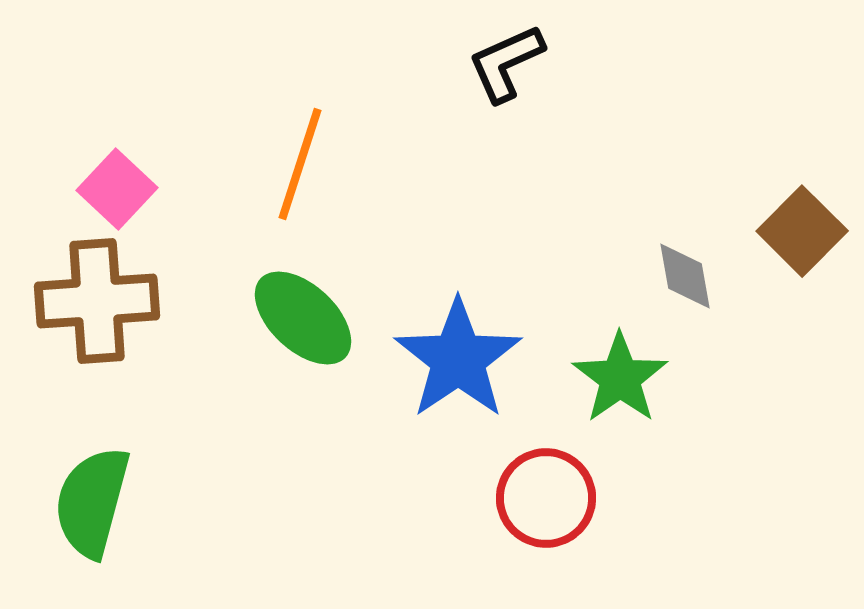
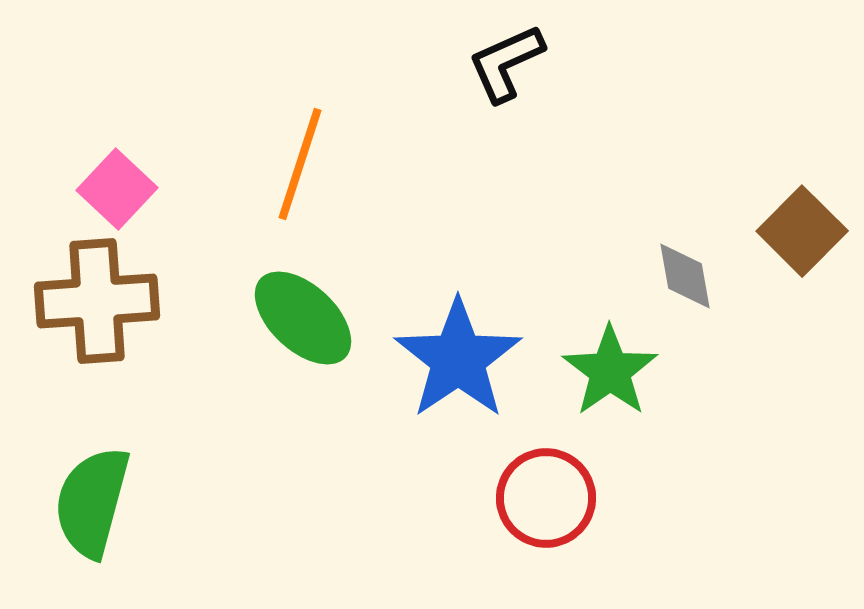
green star: moved 10 px left, 7 px up
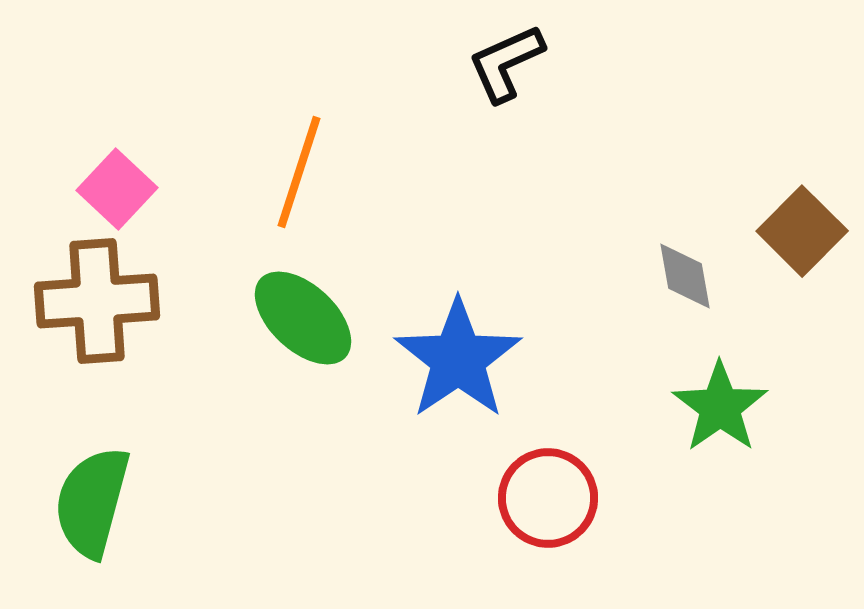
orange line: moved 1 px left, 8 px down
green star: moved 110 px right, 36 px down
red circle: moved 2 px right
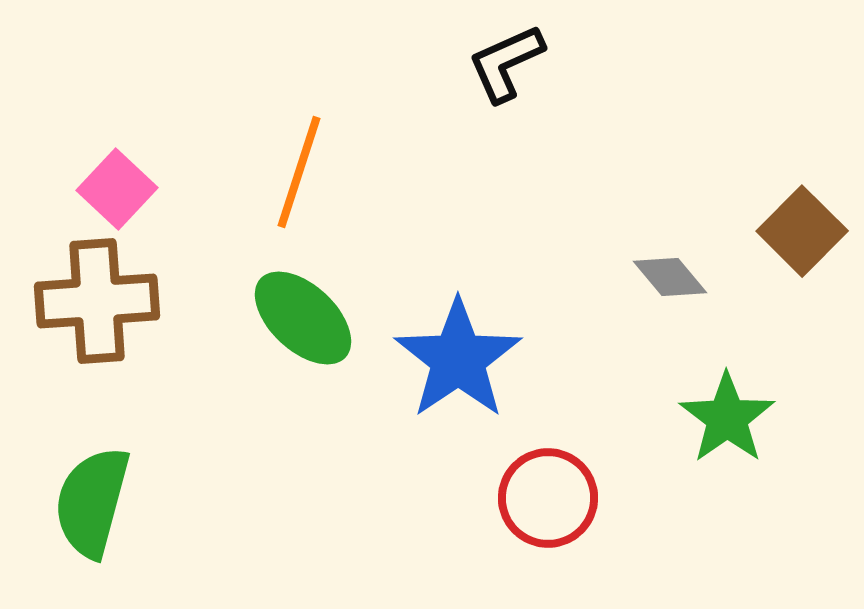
gray diamond: moved 15 px left, 1 px down; rotated 30 degrees counterclockwise
green star: moved 7 px right, 11 px down
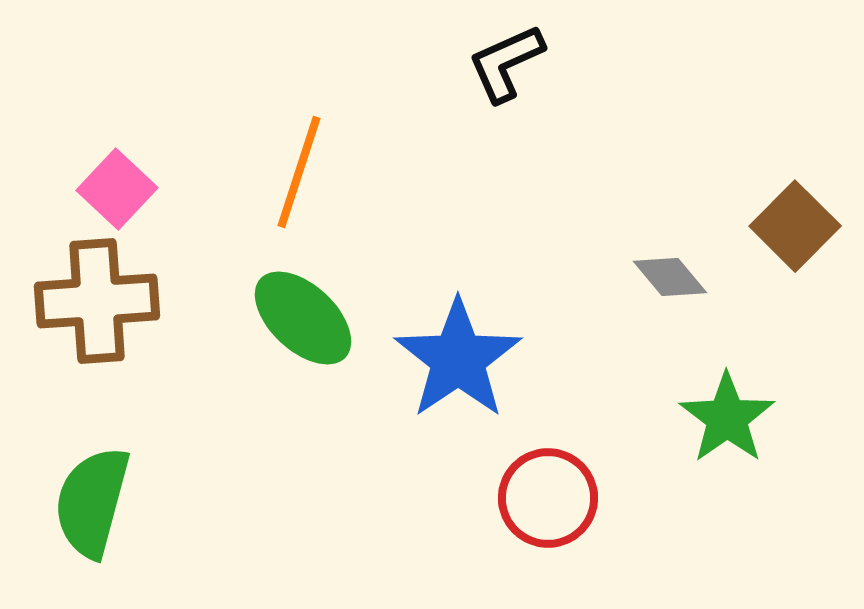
brown square: moved 7 px left, 5 px up
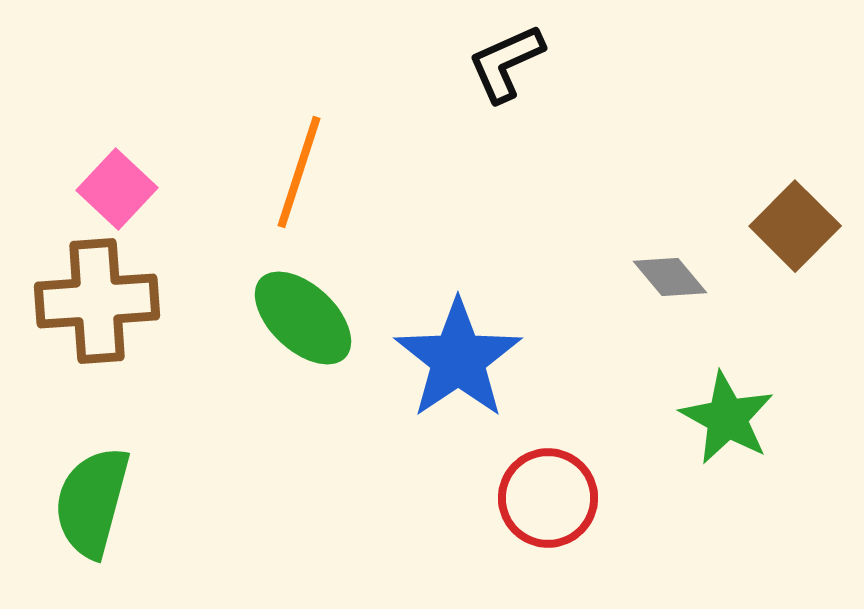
green star: rotated 8 degrees counterclockwise
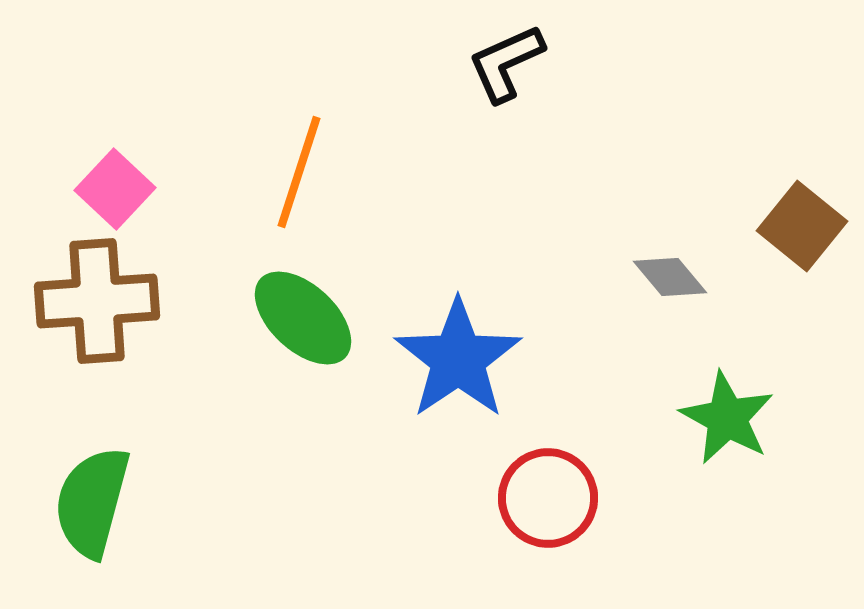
pink square: moved 2 px left
brown square: moved 7 px right; rotated 6 degrees counterclockwise
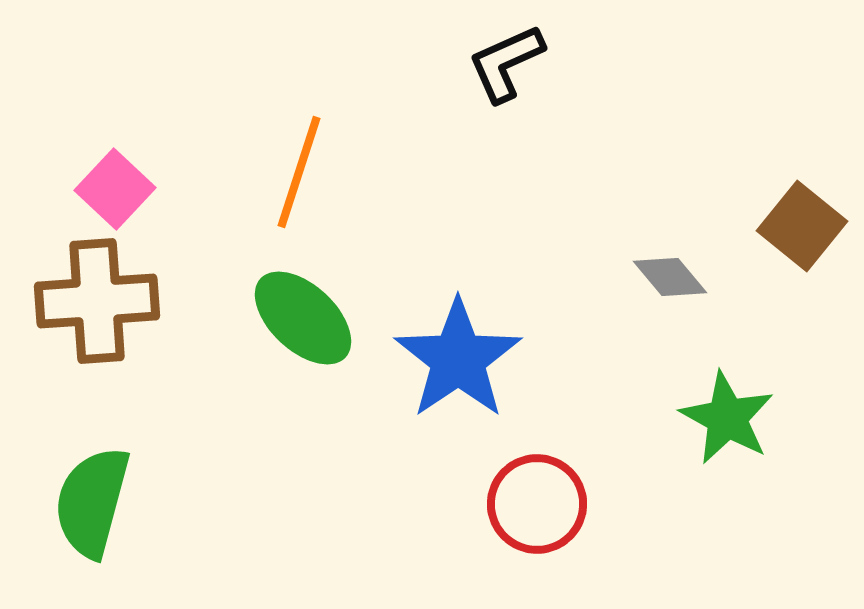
red circle: moved 11 px left, 6 px down
